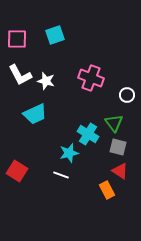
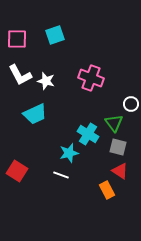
white circle: moved 4 px right, 9 px down
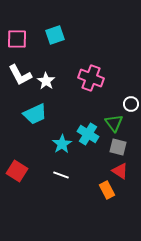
white star: rotated 18 degrees clockwise
cyan star: moved 7 px left, 9 px up; rotated 18 degrees counterclockwise
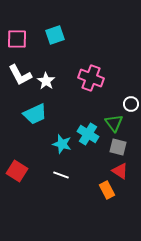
cyan star: rotated 24 degrees counterclockwise
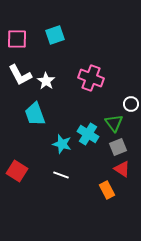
cyan trapezoid: rotated 95 degrees clockwise
gray square: rotated 36 degrees counterclockwise
red triangle: moved 2 px right, 2 px up
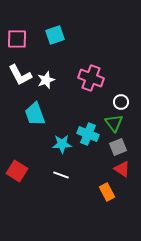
white star: moved 1 px up; rotated 18 degrees clockwise
white circle: moved 10 px left, 2 px up
cyan cross: rotated 10 degrees counterclockwise
cyan star: rotated 18 degrees counterclockwise
orange rectangle: moved 2 px down
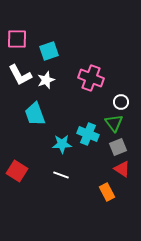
cyan square: moved 6 px left, 16 px down
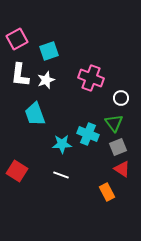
pink square: rotated 30 degrees counterclockwise
white L-shape: rotated 35 degrees clockwise
white circle: moved 4 px up
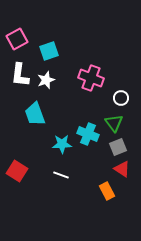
orange rectangle: moved 1 px up
